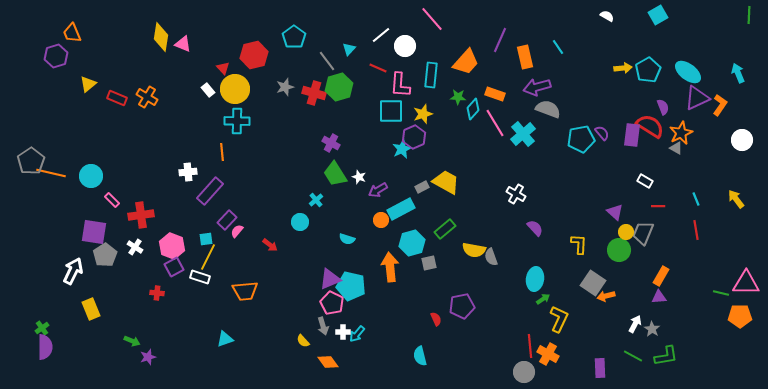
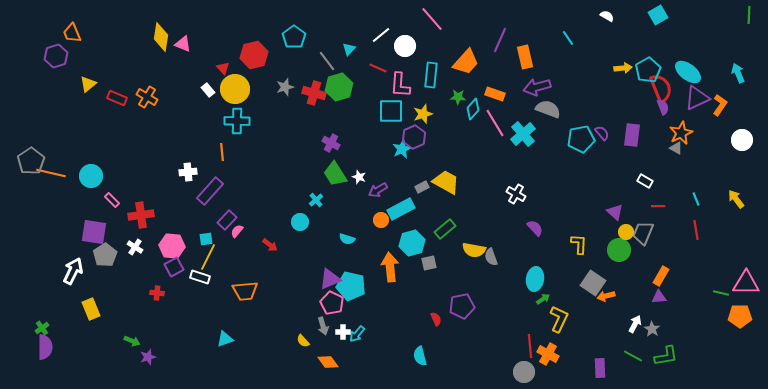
cyan line at (558, 47): moved 10 px right, 9 px up
red semicircle at (650, 126): moved 11 px right, 38 px up; rotated 36 degrees clockwise
pink hexagon at (172, 246): rotated 15 degrees counterclockwise
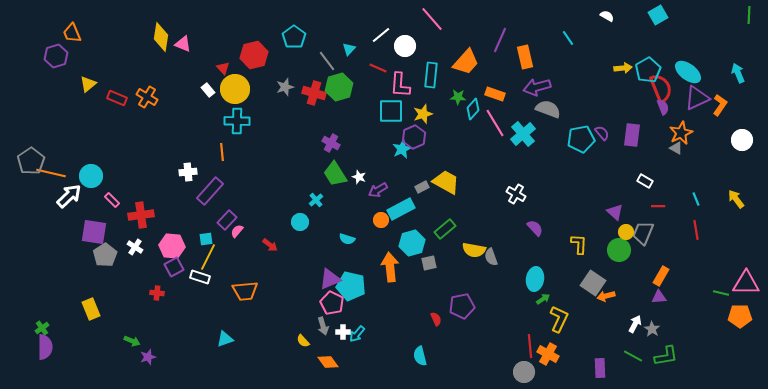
white arrow at (73, 271): moved 4 px left, 75 px up; rotated 20 degrees clockwise
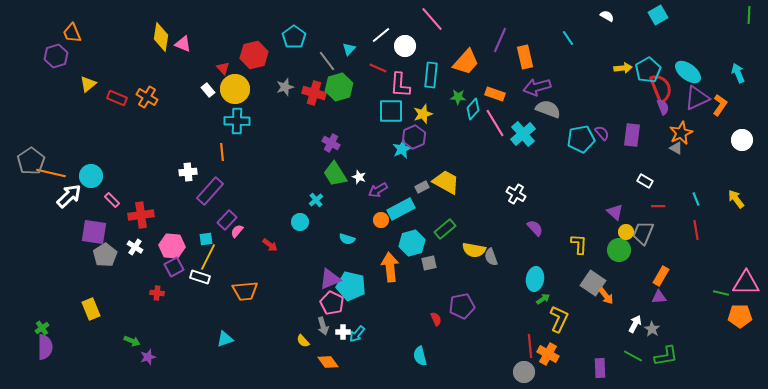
orange arrow at (606, 296): rotated 114 degrees counterclockwise
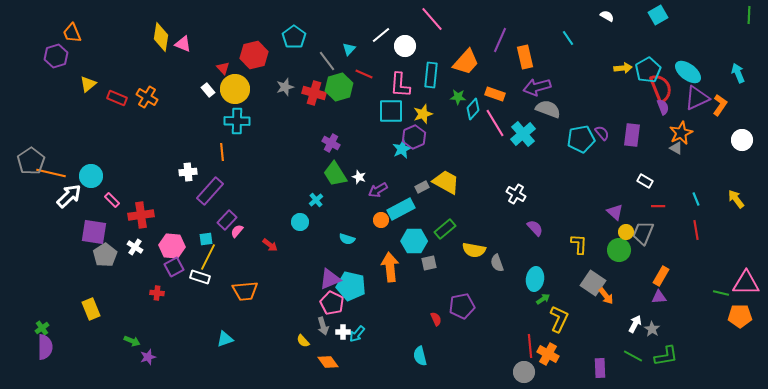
red line at (378, 68): moved 14 px left, 6 px down
cyan hexagon at (412, 243): moved 2 px right, 2 px up; rotated 15 degrees clockwise
gray semicircle at (491, 257): moved 6 px right, 6 px down
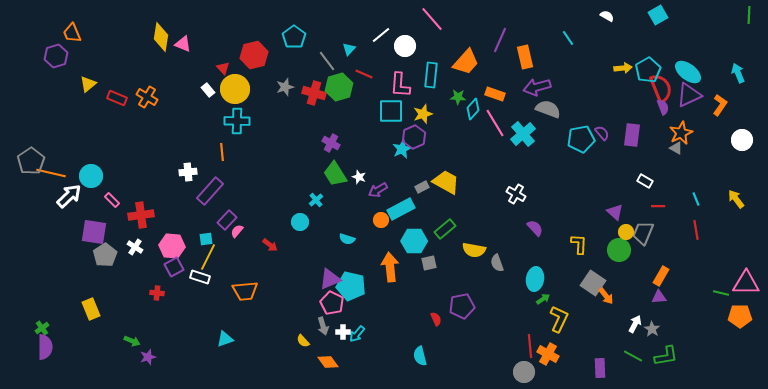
purple triangle at (697, 98): moved 8 px left, 3 px up
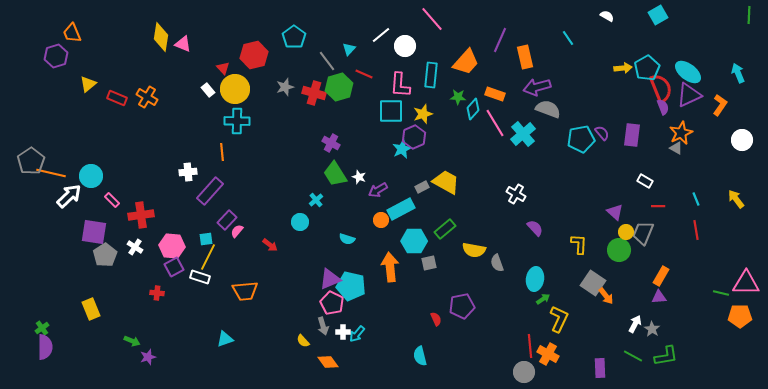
cyan pentagon at (648, 70): moved 1 px left, 2 px up
